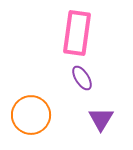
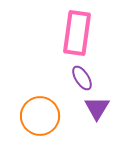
orange circle: moved 9 px right, 1 px down
purple triangle: moved 4 px left, 11 px up
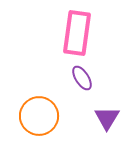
purple triangle: moved 10 px right, 10 px down
orange circle: moved 1 px left
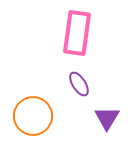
purple ellipse: moved 3 px left, 6 px down
orange circle: moved 6 px left
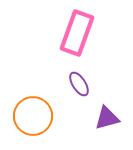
pink rectangle: rotated 12 degrees clockwise
purple triangle: rotated 44 degrees clockwise
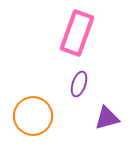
purple ellipse: rotated 50 degrees clockwise
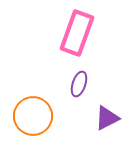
purple triangle: rotated 12 degrees counterclockwise
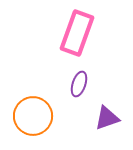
purple triangle: rotated 8 degrees clockwise
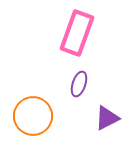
purple triangle: rotated 8 degrees counterclockwise
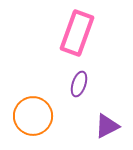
purple triangle: moved 8 px down
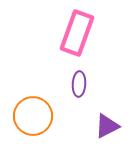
purple ellipse: rotated 15 degrees counterclockwise
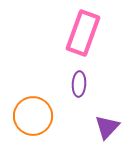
pink rectangle: moved 6 px right
purple triangle: moved 1 px down; rotated 20 degrees counterclockwise
